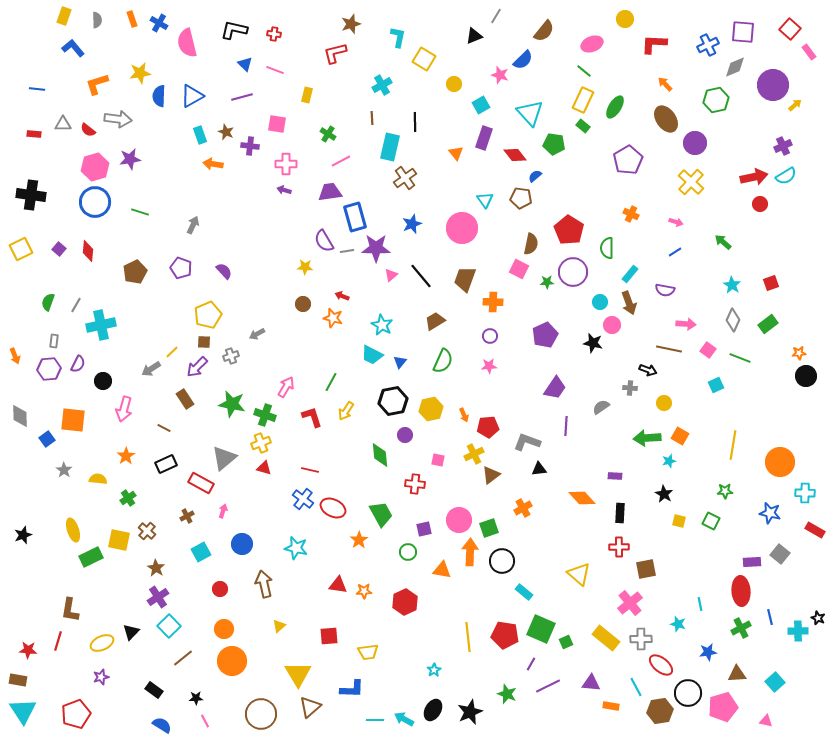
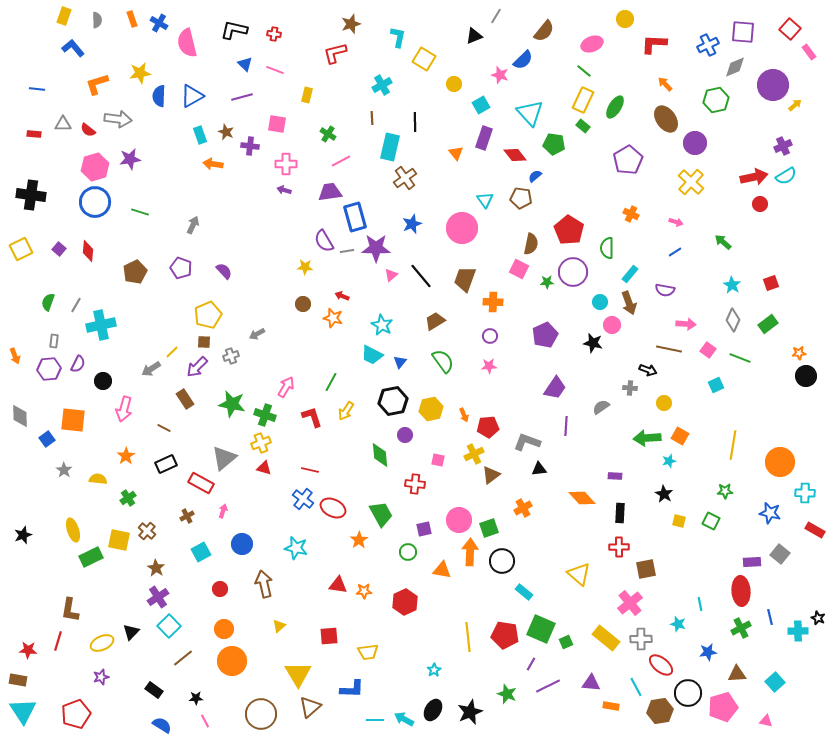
green semicircle at (443, 361): rotated 60 degrees counterclockwise
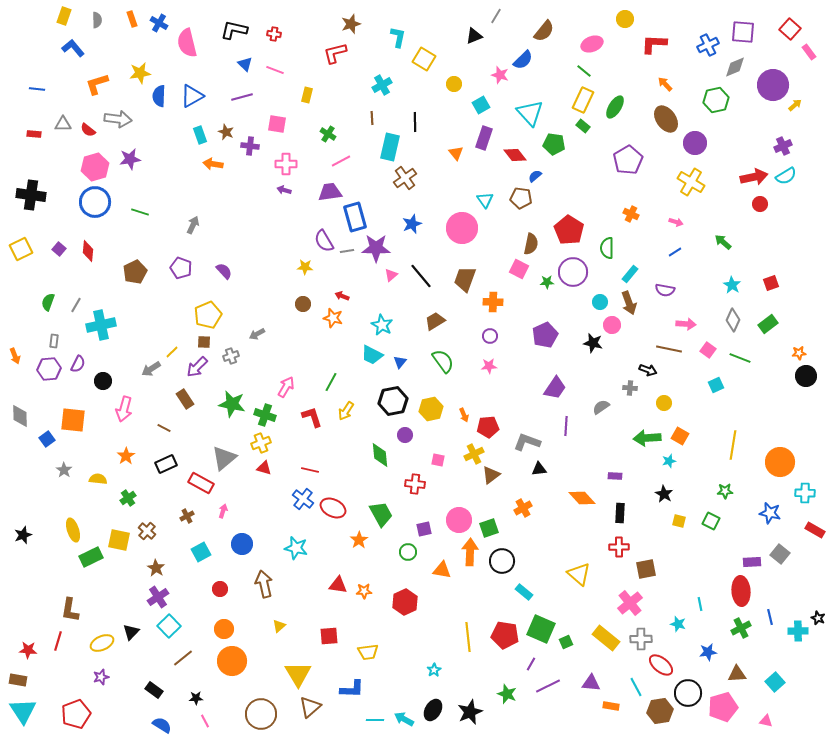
yellow cross at (691, 182): rotated 12 degrees counterclockwise
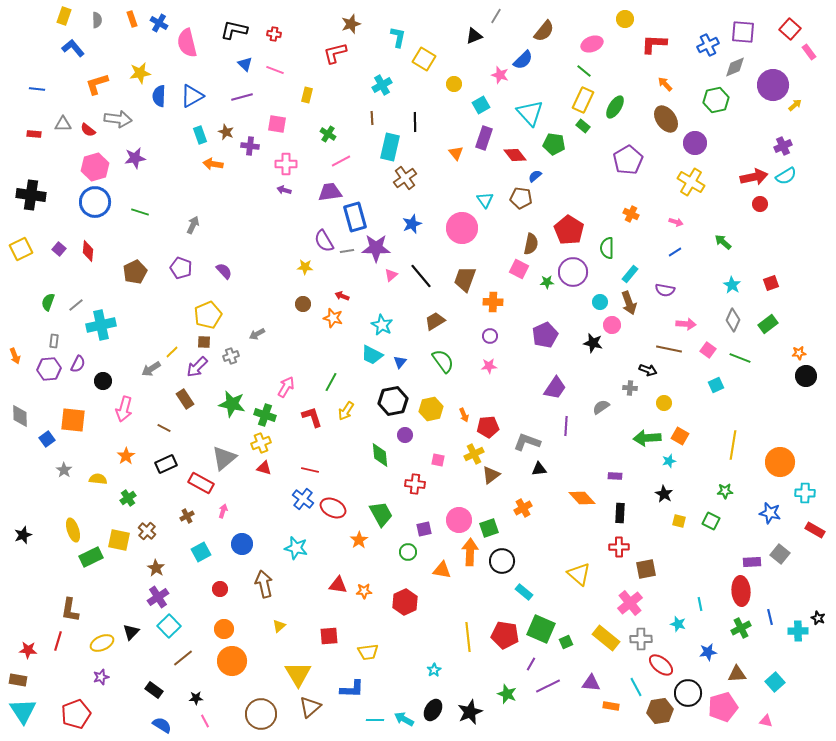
purple star at (130, 159): moved 5 px right, 1 px up
gray line at (76, 305): rotated 21 degrees clockwise
